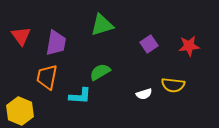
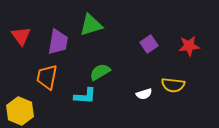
green triangle: moved 11 px left
purple trapezoid: moved 2 px right, 1 px up
cyan L-shape: moved 5 px right
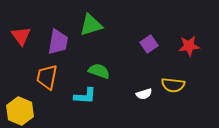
green semicircle: moved 1 px left, 1 px up; rotated 50 degrees clockwise
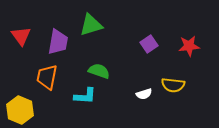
yellow hexagon: moved 1 px up
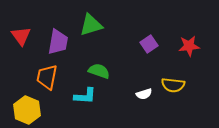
yellow hexagon: moved 7 px right
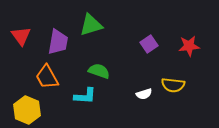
orange trapezoid: rotated 40 degrees counterclockwise
